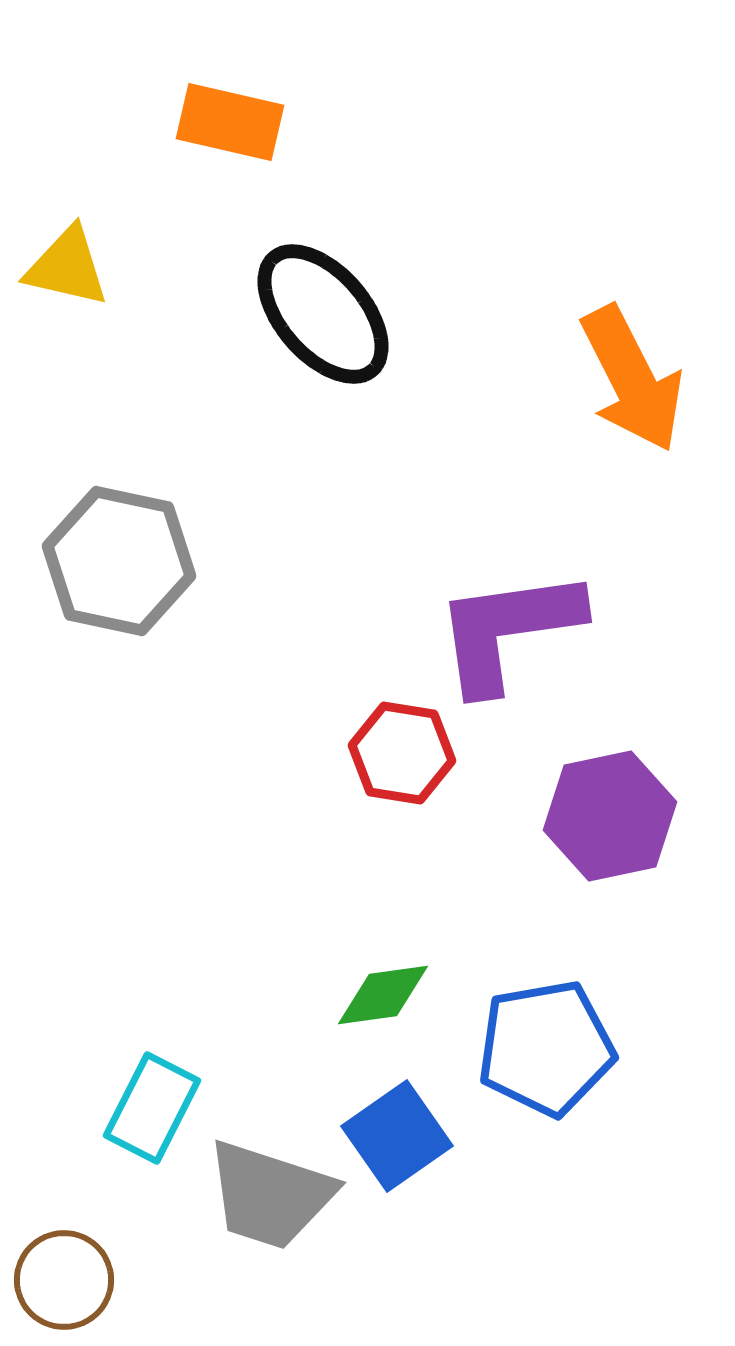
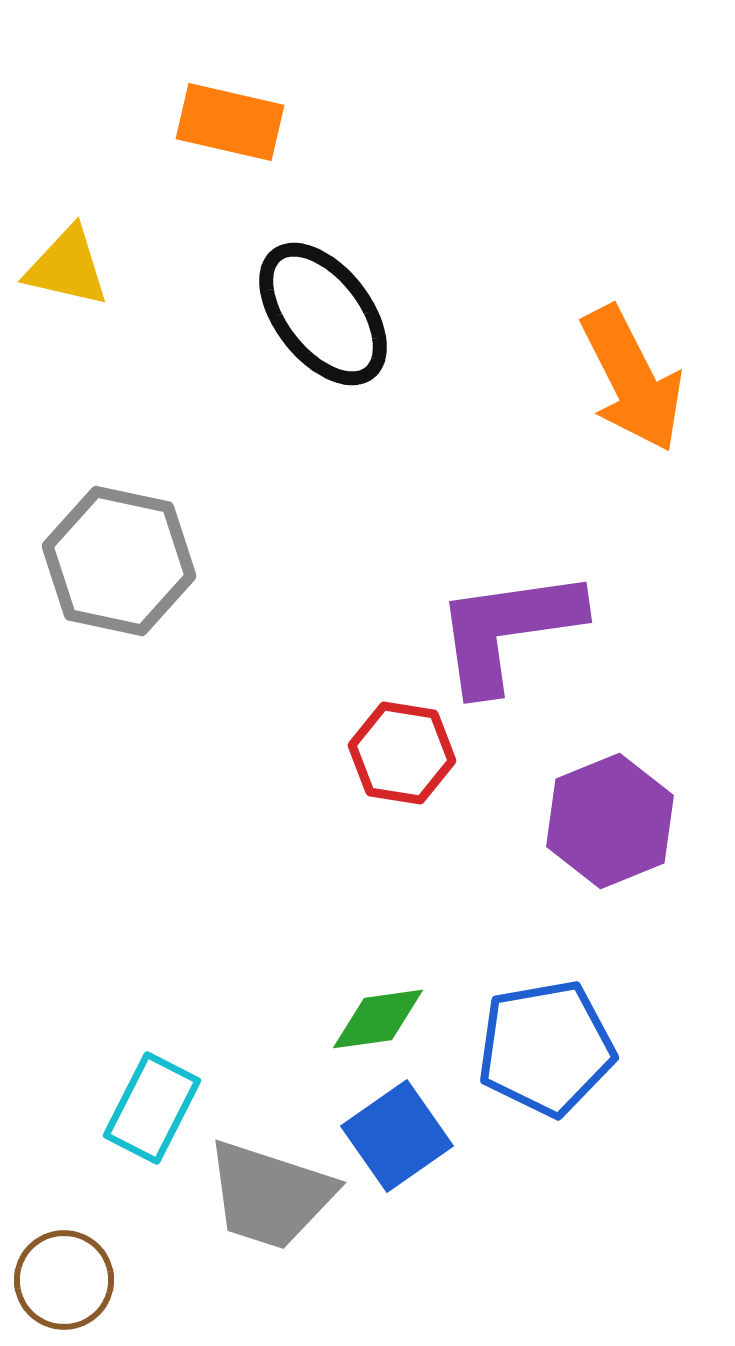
black ellipse: rotated 3 degrees clockwise
purple hexagon: moved 5 px down; rotated 10 degrees counterclockwise
green diamond: moved 5 px left, 24 px down
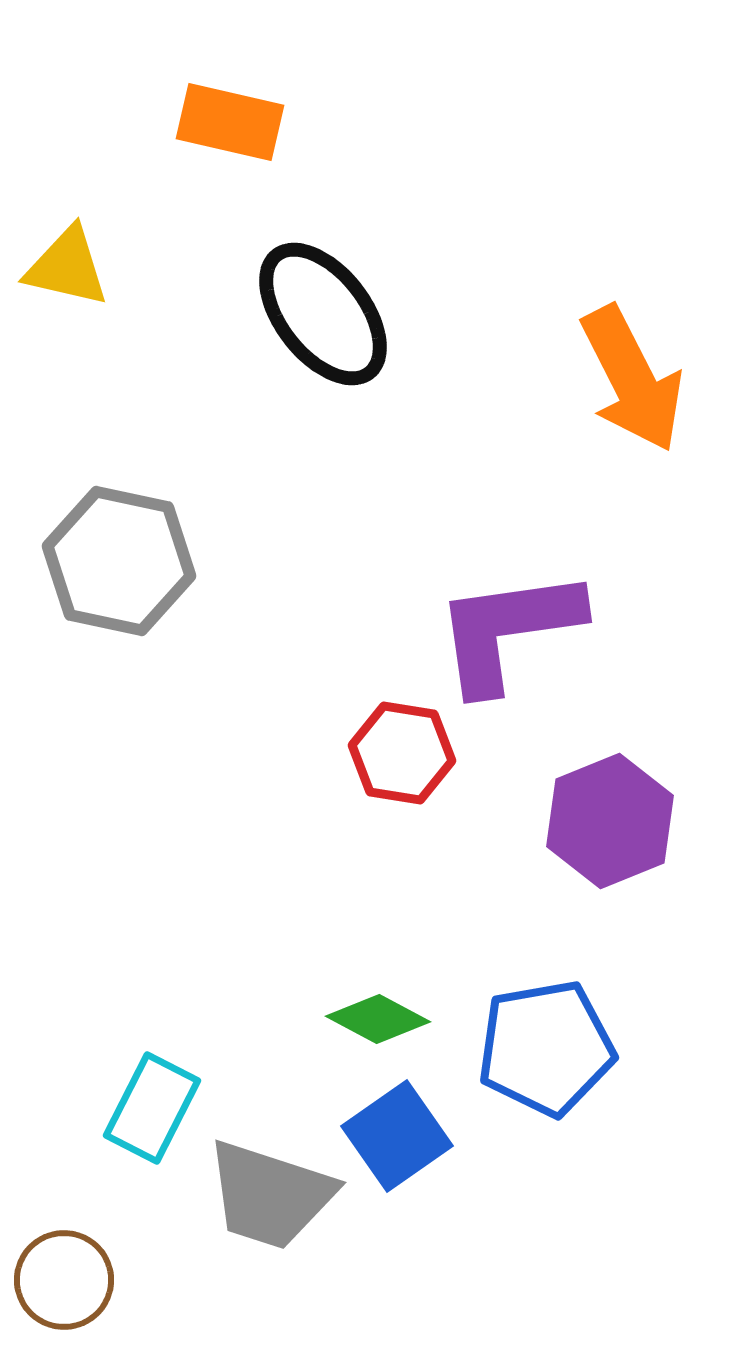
green diamond: rotated 36 degrees clockwise
